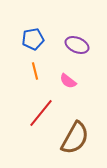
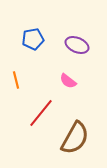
orange line: moved 19 px left, 9 px down
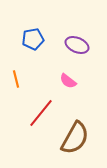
orange line: moved 1 px up
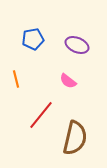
red line: moved 2 px down
brown semicircle: rotated 16 degrees counterclockwise
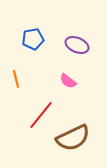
brown semicircle: moved 2 px left; rotated 52 degrees clockwise
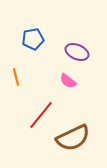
purple ellipse: moved 7 px down
orange line: moved 2 px up
